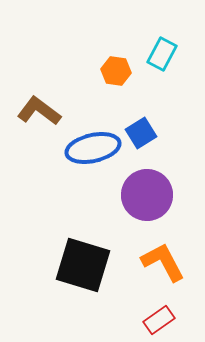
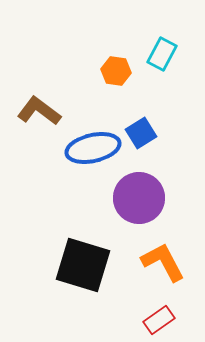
purple circle: moved 8 px left, 3 px down
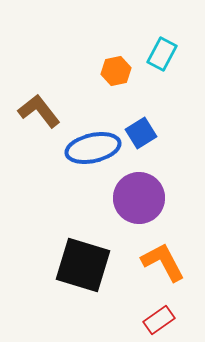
orange hexagon: rotated 20 degrees counterclockwise
brown L-shape: rotated 15 degrees clockwise
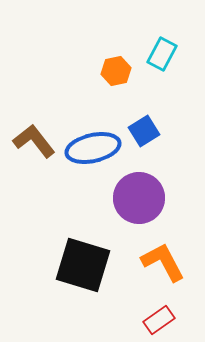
brown L-shape: moved 5 px left, 30 px down
blue square: moved 3 px right, 2 px up
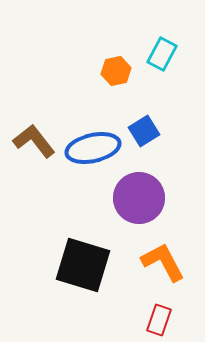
red rectangle: rotated 36 degrees counterclockwise
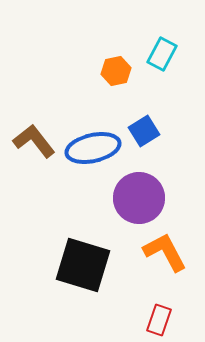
orange L-shape: moved 2 px right, 10 px up
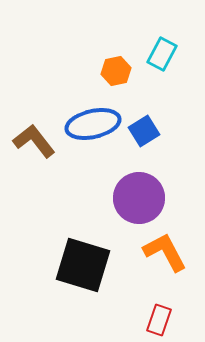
blue ellipse: moved 24 px up
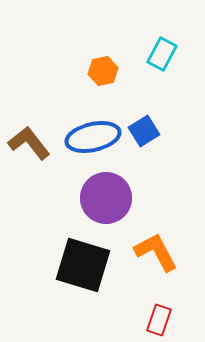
orange hexagon: moved 13 px left
blue ellipse: moved 13 px down
brown L-shape: moved 5 px left, 2 px down
purple circle: moved 33 px left
orange L-shape: moved 9 px left
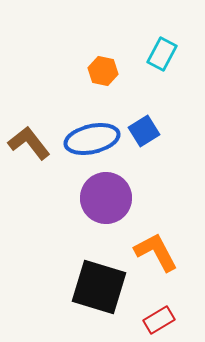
orange hexagon: rotated 24 degrees clockwise
blue ellipse: moved 1 px left, 2 px down
black square: moved 16 px right, 22 px down
red rectangle: rotated 40 degrees clockwise
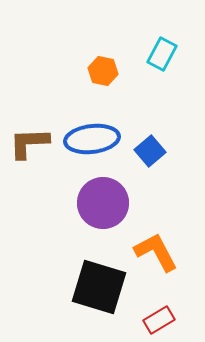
blue square: moved 6 px right, 20 px down; rotated 8 degrees counterclockwise
blue ellipse: rotated 6 degrees clockwise
brown L-shape: rotated 54 degrees counterclockwise
purple circle: moved 3 px left, 5 px down
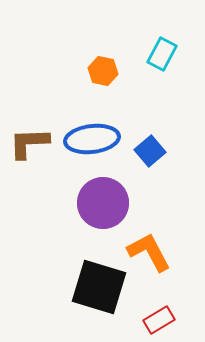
orange L-shape: moved 7 px left
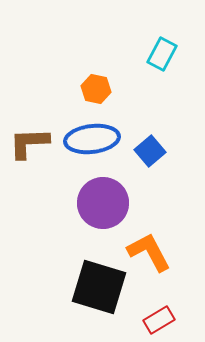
orange hexagon: moved 7 px left, 18 px down
